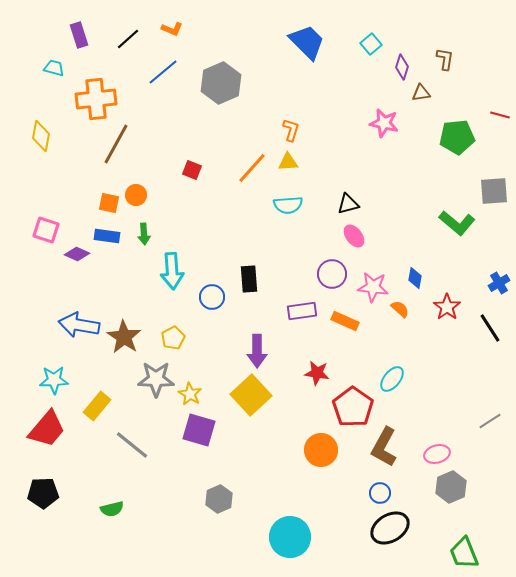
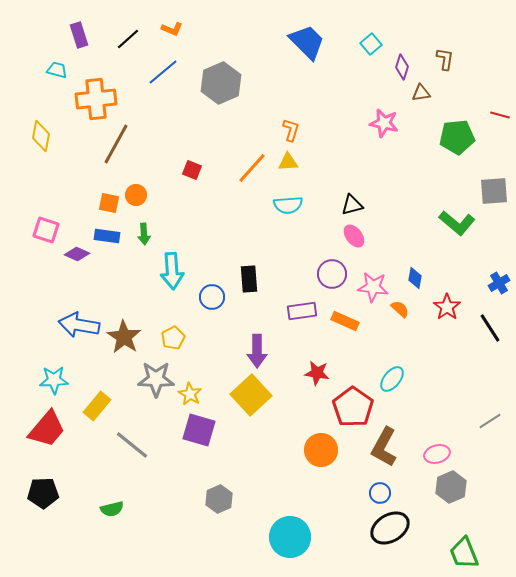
cyan trapezoid at (54, 68): moved 3 px right, 2 px down
black triangle at (348, 204): moved 4 px right, 1 px down
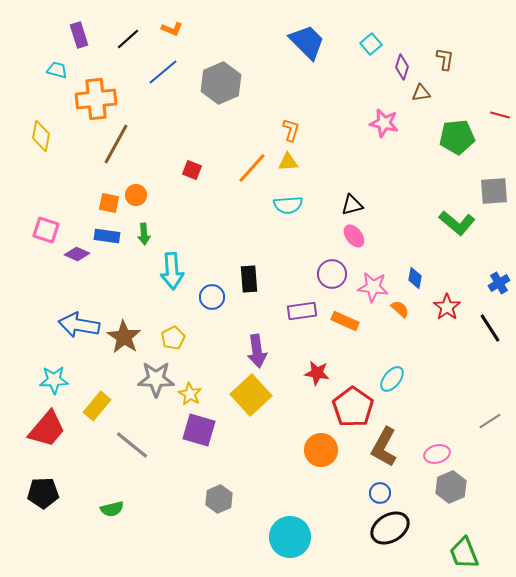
purple arrow at (257, 351): rotated 8 degrees counterclockwise
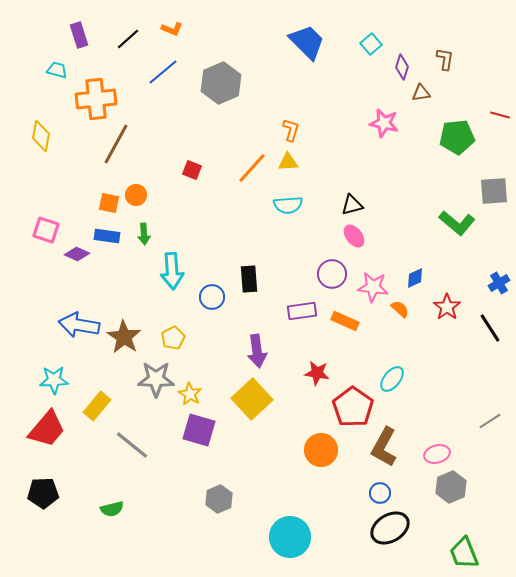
blue diamond at (415, 278): rotated 55 degrees clockwise
yellow square at (251, 395): moved 1 px right, 4 px down
